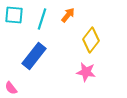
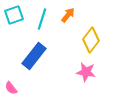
cyan square: rotated 24 degrees counterclockwise
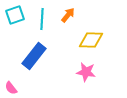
cyan square: moved 1 px right
cyan line: rotated 15 degrees counterclockwise
yellow diamond: rotated 55 degrees clockwise
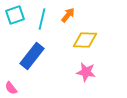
cyan line: rotated 10 degrees clockwise
yellow diamond: moved 6 px left
blue rectangle: moved 2 px left
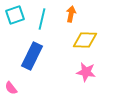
orange arrow: moved 3 px right, 1 px up; rotated 28 degrees counterclockwise
blue rectangle: rotated 12 degrees counterclockwise
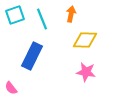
cyan line: rotated 35 degrees counterclockwise
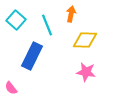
cyan square: moved 1 px right, 5 px down; rotated 30 degrees counterclockwise
cyan line: moved 5 px right, 6 px down
